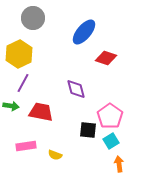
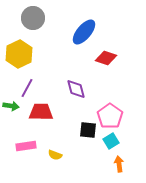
purple line: moved 4 px right, 5 px down
red trapezoid: rotated 10 degrees counterclockwise
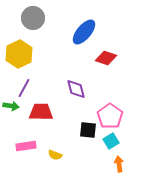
purple line: moved 3 px left
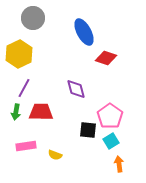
blue ellipse: rotated 68 degrees counterclockwise
green arrow: moved 5 px right, 6 px down; rotated 91 degrees clockwise
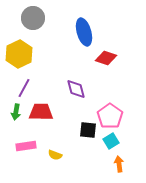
blue ellipse: rotated 12 degrees clockwise
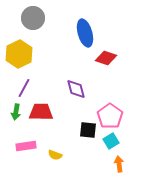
blue ellipse: moved 1 px right, 1 px down
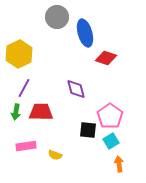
gray circle: moved 24 px right, 1 px up
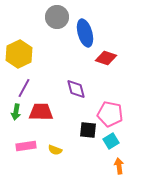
pink pentagon: moved 2 px up; rotated 25 degrees counterclockwise
yellow semicircle: moved 5 px up
orange arrow: moved 2 px down
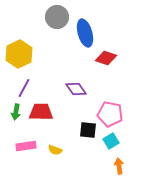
purple diamond: rotated 20 degrees counterclockwise
